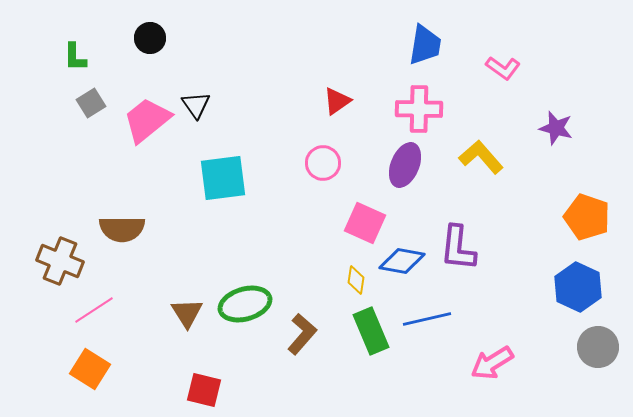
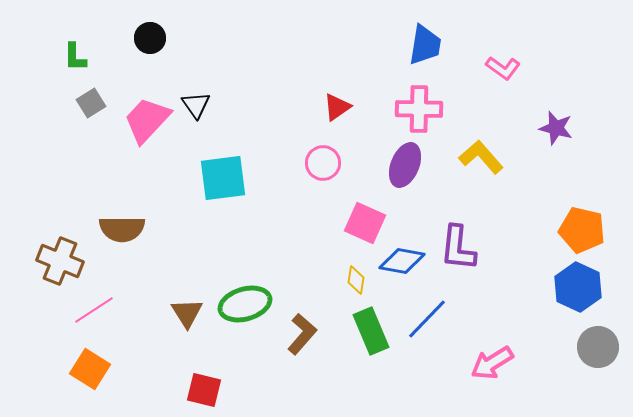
red triangle: moved 6 px down
pink trapezoid: rotated 8 degrees counterclockwise
orange pentagon: moved 5 px left, 13 px down; rotated 6 degrees counterclockwise
blue line: rotated 33 degrees counterclockwise
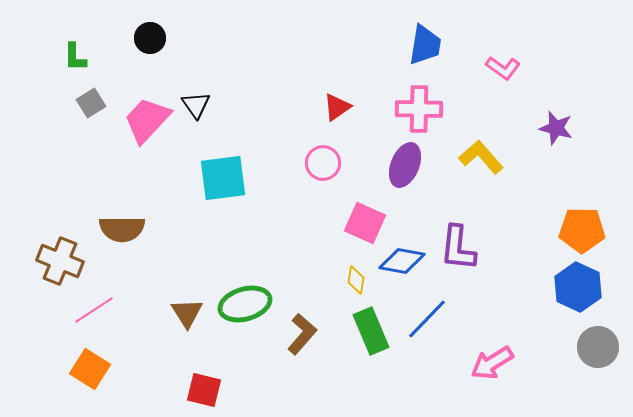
orange pentagon: rotated 12 degrees counterclockwise
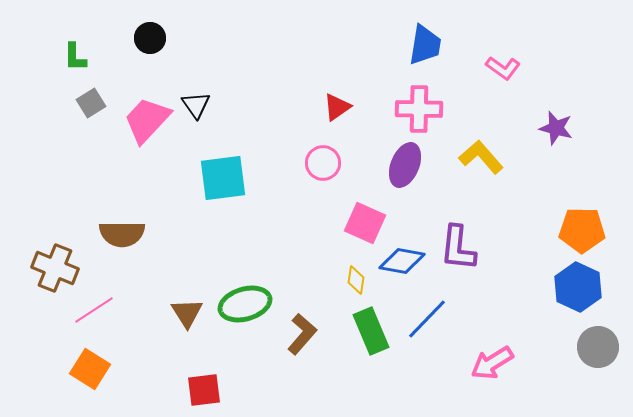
brown semicircle: moved 5 px down
brown cross: moved 5 px left, 7 px down
red square: rotated 21 degrees counterclockwise
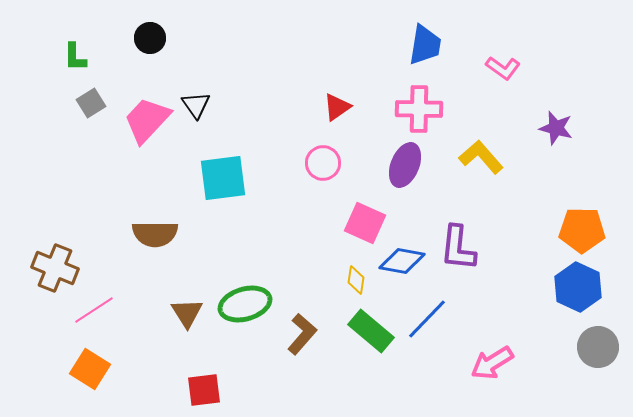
brown semicircle: moved 33 px right
green rectangle: rotated 27 degrees counterclockwise
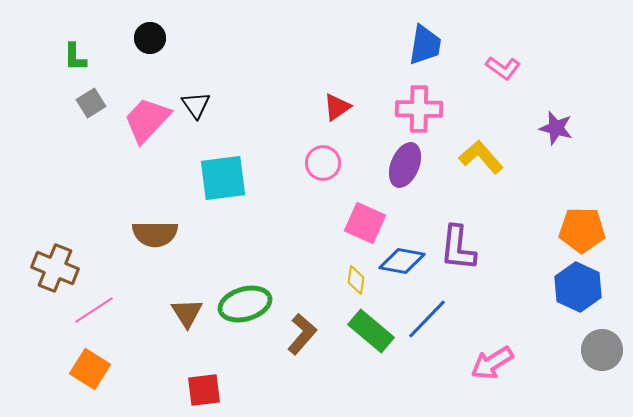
gray circle: moved 4 px right, 3 px down
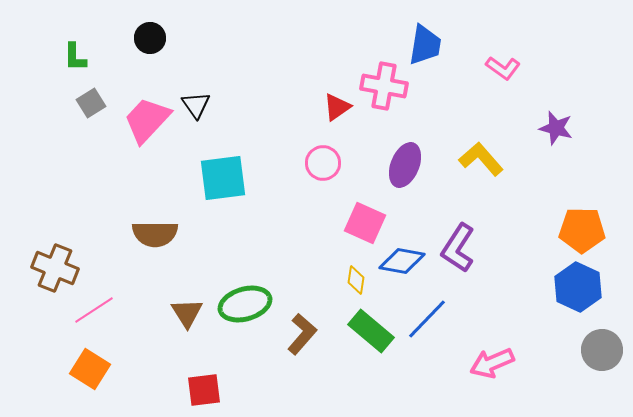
pink cross: moved 35 px left, 23 px up; rotated 9 degrees clockwise
yellow L-shape: moved 2 px down
purple L-shape: rotated 27 degrees clockwise
pink arrow: rotated 9 degrees clockwise
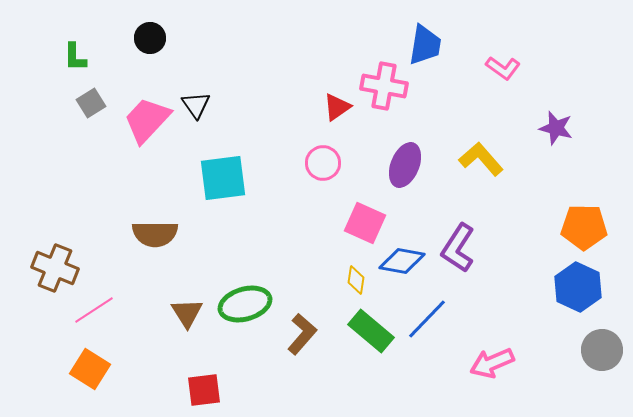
orange pentagon: moved 2 px right, 3 px up
